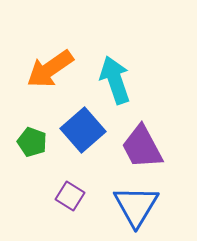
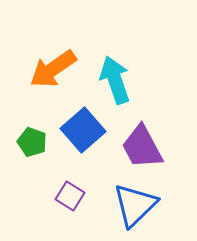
orange arrow: moved 3 px right
blue triangle: moved 1 px left, 1 px up; rotated 15 degrees clockwise
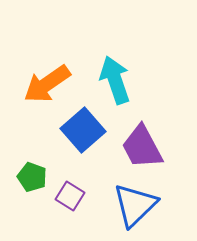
orange arrow: moved 6 px left, 15 px down
green pentagon: moved 35 px down
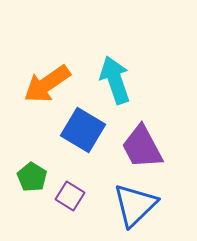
blue square: rotated 18 degrees counterclockwise
green pentagon: rotated 12 degrees clockwise
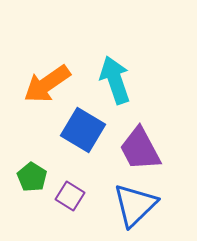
purple trapezoid: moved 2 px left, 2 px down
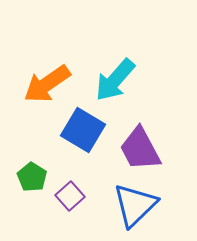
cyan arrow: rotated 120 degrees counterclockwise
purple square: rotated 16 degrees clockwise
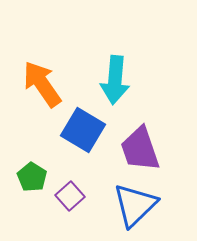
cyan arrow: rotated 36 degrees counterclockwise
orange arrow: moved 5 px left; rotated 90 degrees clockwise
purple trapezoid: rotated 9 degrees clockwise
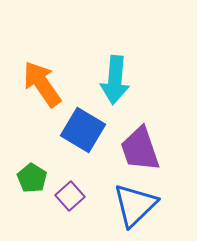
green pentagon: moved 1 px down
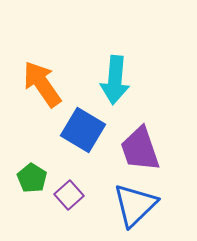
purple square: moved 1 px left, 1 px up
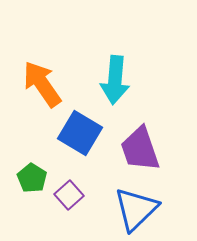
blue square: moved 3 px left, 3 px down
blue triangle: moved 1 px right, 4 px down
